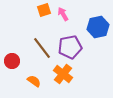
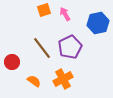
pink arrow: moved 2 px right
blue hexagon: moved 4 px up
purple pentagon: rotated 15 degrees counterclockwise
red circle: moved 1 px down
orange cross: moved 5 px down; rotated 24 degrees clockwise
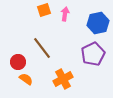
pink arrow: rotated 40 degrees clockwise
purple pentagon: moved 23 px right, 7 px down
red circle: moved 6 px right
orange semicircle: moved 8 px left, 2 px up
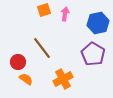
purple pentagon: rotated 15 degrees counterclockwise
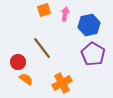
blue hexagon: moved 9 px left, 2 px down
orange cross: moved 1 px left, 4 px down
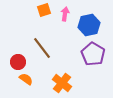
orange cross: rotated 24 degrees counterclockwise
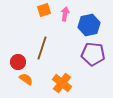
brown line: rotated 55 degrees clockwise
purple pentagon: rotated 25 degrees counterclockwise
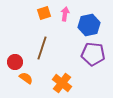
orange square: moved 3 px down
red circle: moved 3 px left
orange semicircle: moved 1 px up
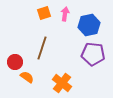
orange semicircle: moved 1 px right, 1 px up
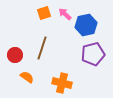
pink arrow: rotated 56 degrees counterclockwise
blue hexagon: moved 3 px left
purple pentagon: rotated 20 degrees counterclockwise
red circle: moved 7 px up
orange cross: rotated 24 degrees counterclockwise
